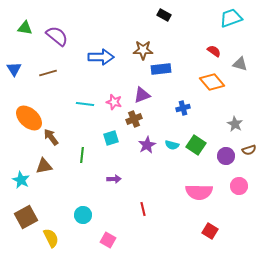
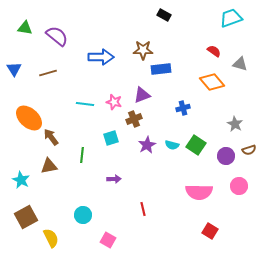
brown triangle: moved 5 px right
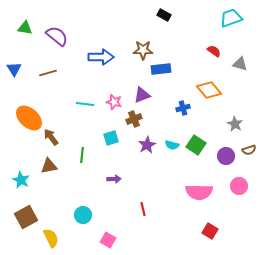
orange diamond: moved 3 px left, 8 px down
